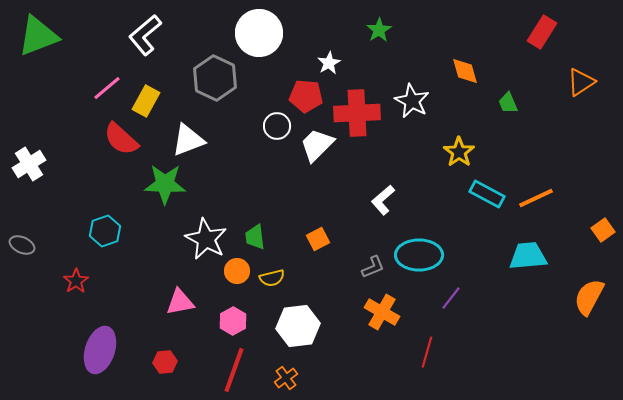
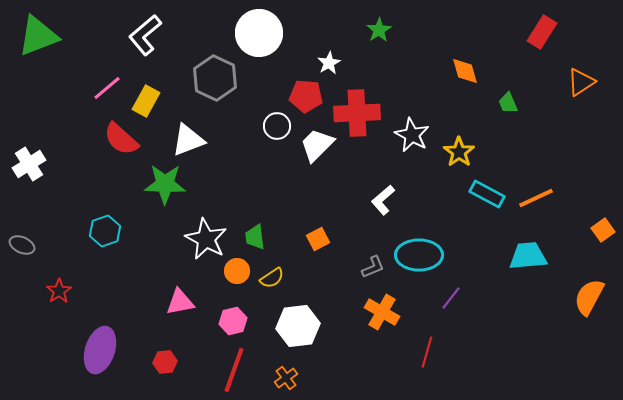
white star at (412, 101): moved 34 px down
yellow semicircle at (272, 278): rotated 20 degrees counterclockwise
red star at (76, 281): moved 17 px left, 10 px down
pink hexagon at (233, 321): rotated 16 degrees clockwise
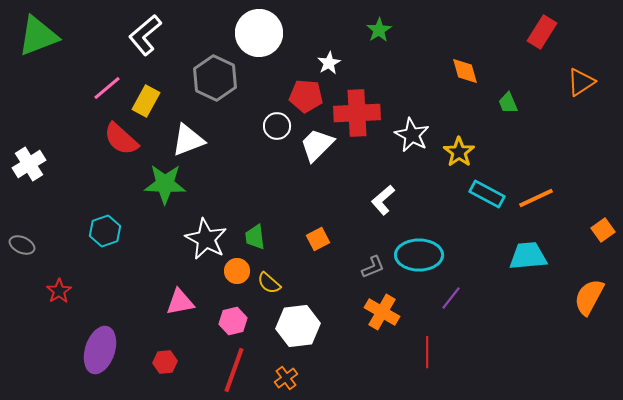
yellow semicircle at (272, 278): moved 3 px left, 5 px down; rotated 75 degrees clockwise
red line at (427, 352): rotated 16 degrees counterclockwise
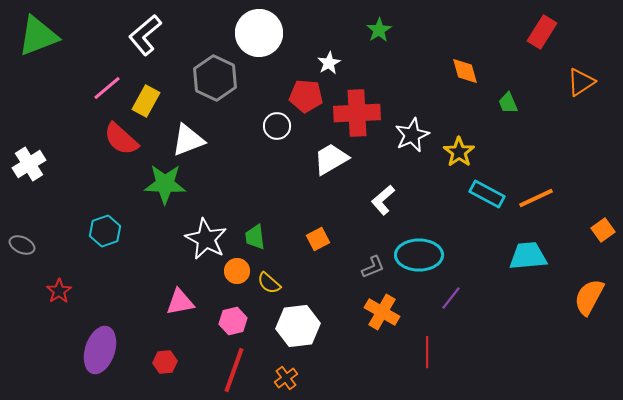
white star at (412, 135): rotated 20 degrees clockwise
white trapezoid at (317, 145): moved 14 px right, 14 px down; rotated 15 degrees clockwise
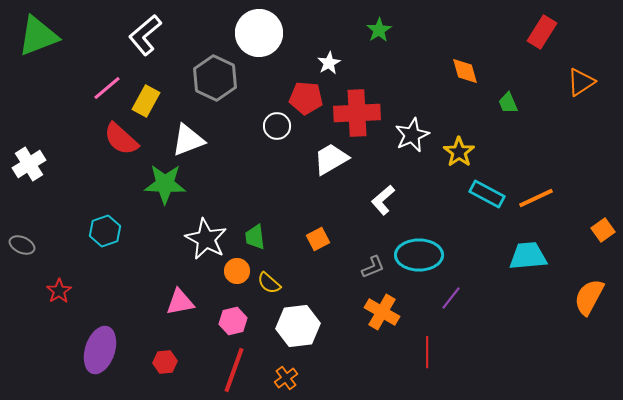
red pentagon at (306, 96): moved 2 px down
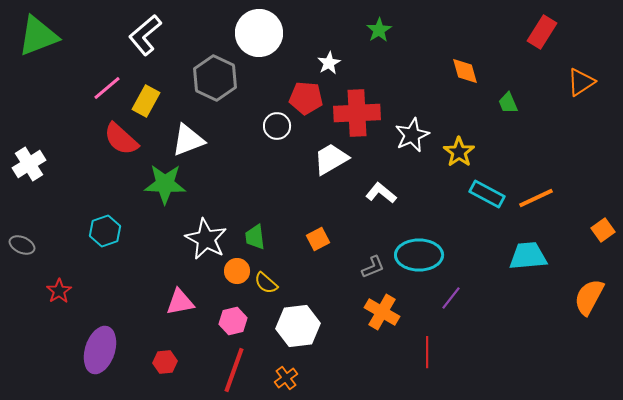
white L-shape at (383, 200): moved 2 px left, 7 px up; rotated 80 degrees clockwise
yellow semicircle at (269, 283): moved 3 px left
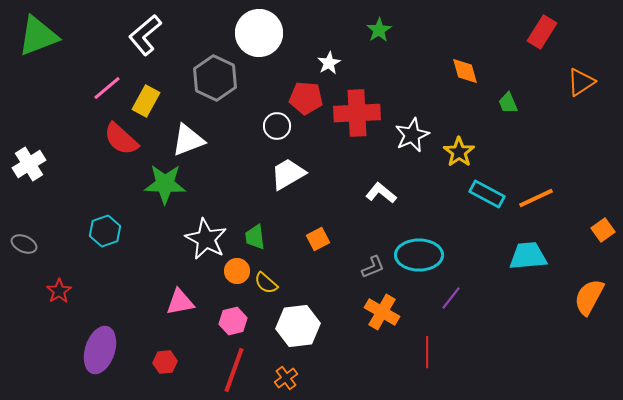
white trapezoid at (331, 159): moved 43 px left, 15 px down
gray ellipse at (22, 245): moved 2 px right, 1 px up
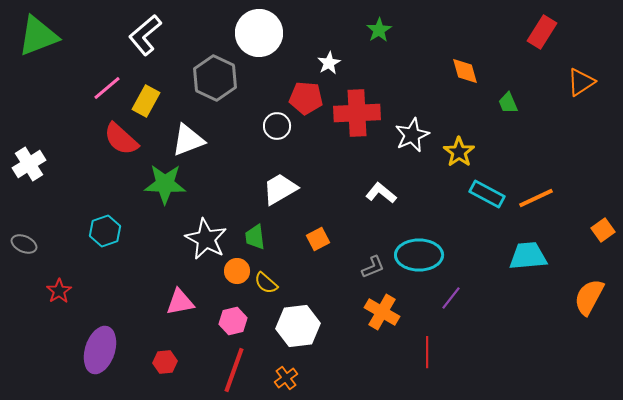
white trapezoid at (288, 174): moved 8 px left, 15 px down
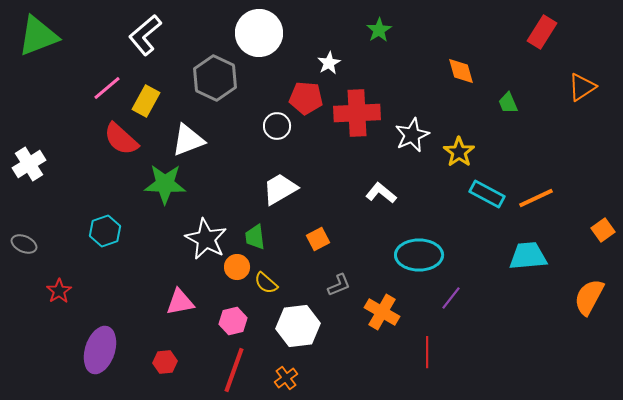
orange diamond at (465, 71): moved 4 px left
orange triangle at (581, 82): moved 1 px right, 5 px down
gray L-shape at (373, 267): moved 34 px left, 18 px down
orange circle at (237, 271): moved 4 px up
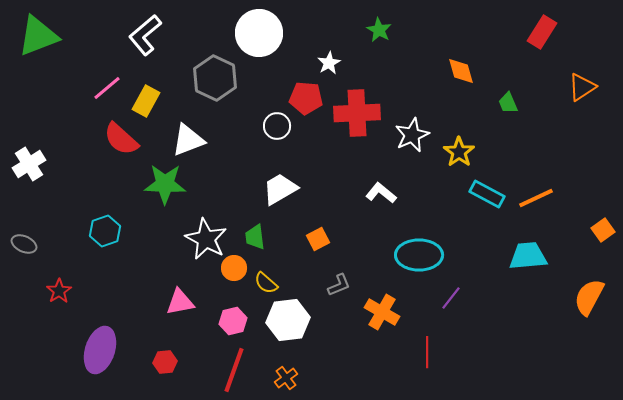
green star at (379, 30): rotated 10 degrees counterclockwise
orange circle at (237, 267): moved 3 px left, 1 px down
white hexagon at (298, 326): moved 10 px left, 6 px up
